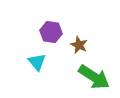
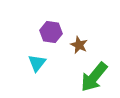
cyan triangle: moved 1 px down; rotated 18 degrees clockwise
green arrow: rotated 96 degrees clockwise
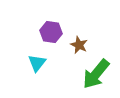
green arrow: moved 2 px right, 3 px up
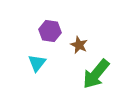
purple hexagon: moved 1 px left, 1 px up
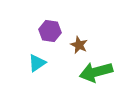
cyan triangle: rotated 18 degrees clockwise
green arrow: moved 2 px up; rotated 36 degrees clockwise
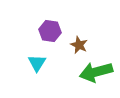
cyan triangle: rotated 24 degrees counterclockwise
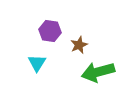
brown star: rotated 24 degrees clockwise
green arrow: moved 2 px right
